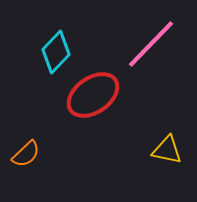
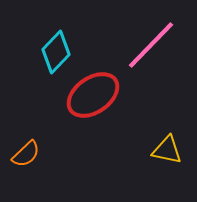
pink line: moved 1 px down
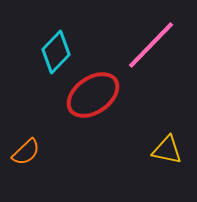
orange semicircle: moved 2 px up
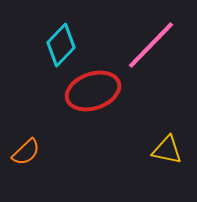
cyan diamond: moved 5 px right, 7 px up
red ellipse: moved 4 px up; rotated 16 degrees clockwise
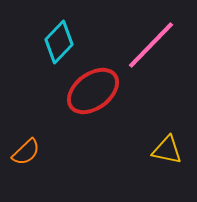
cyan diamond: moved 2 px left, 3 px up
red ellipse: rotated 18 degrees counterclockwise
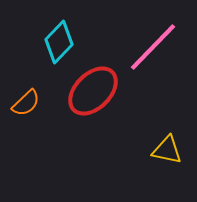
pink line: moved 2 px right, 2 px down
red ellipse: rotated 8 degrees counterclockwise
orange semicircle: moved 49 px up
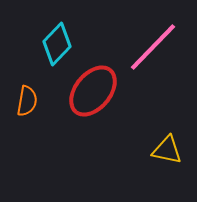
cyan diamond: moved 2 px left, 2 px down
red ellipse: rotated 6 degrees counterclockwise
orange semicircle: moved 1 px right, 2 px up; rotated 36 degrees counterclockwise
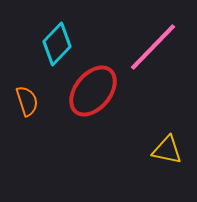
orange semicircle: rotated 28 degrees counterclockwise
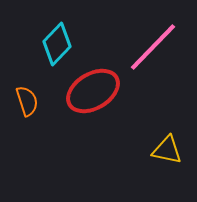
red ellipse: rotated 20 degrees clockwise
